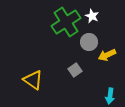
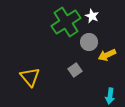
yellow triangle: moved 3 px left, 3 px up; rotated 15 degrees clockwise
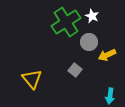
gray square: rotated 16 degrees counterclockwise
yellow triangle: moved 2 px right, 2 px down
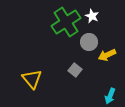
cyan arrow: rotated 14 degrees clockwise
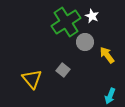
gray circle: moved 4 px left
yellow arrow: rotated 78 degrees clockwise
gray square: moved 12 px left
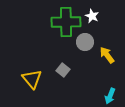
green cross: rotated 32 degrees clockwise
